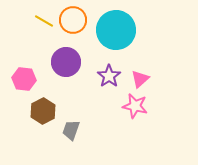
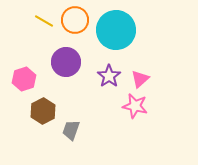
orange circle: moved 2 px right
pink hexagon: rotated 25 degrees counterclockwise
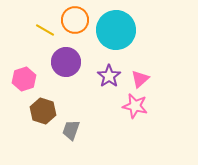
yellow line: moved 1 px right, 9 px down
brown hexagon: rotated 15 degrees counterclockwise
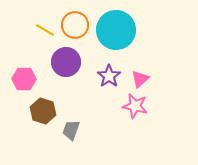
orange circle: moved 5 px down
pink hexagon: rotated 20 degrees clockwise
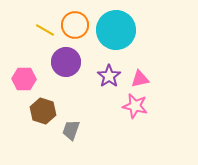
pink triangle: rotated 30 degrees clockwise
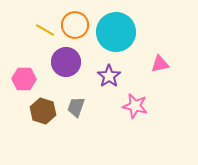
cyan circle: moved 2 px down
pink triangle: moved 20 px right, 15 px up
gray trapezoid: moved 5 px right, 23 px up
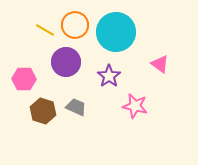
pink triangle: rotated 48 degrees clockwise
gray trapezoid: rotated 95 degrees clockwise
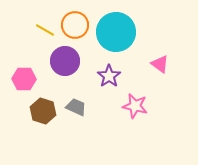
purple circle: moved 1 px left, 1 px up
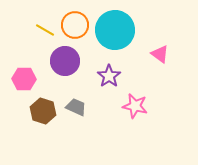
cyan circle: moved 1 px left, 2 px up
pink triangle: moved 10 px up
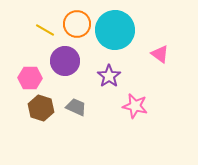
orange circle: moved 2 px right, 1 px up
pink hexagon: moved 6 px right, 1 px up
brown hexagon: moved 2 px left, 3 px up
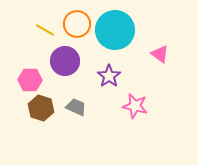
pink hexagon: moved 2 px down
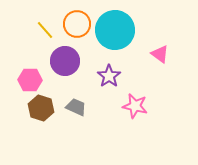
yellow line: rotated 18 degrees clockwise
